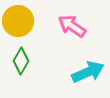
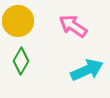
pink arrow: moved 1 px right
cyan arrow: moved 1 px left, 2 px up
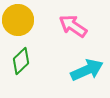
yellow circle: moved 1 px up
green diamond: rotated 16 degrees clockwise
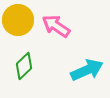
pink arrow: moved 17 px left
green diamond: moved 3 px right, 5 px down
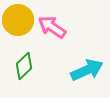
pink arrow: moved 4 px left, 1 px down
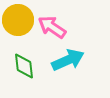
green diamond: rotated 52 degrees counterclockwise
cyan arrow: moved 19 px left, 10 px up
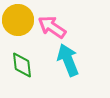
cyan arrow: rotated 88 degrees counterclockwise
green diamond: moved 2 px left, 1 px up
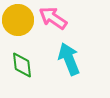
pink arrow: moved 1 px right, 9 px up
cyan arrow: moved 1 px right, 1 px up
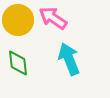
green diamond: moved 4 px left, 2 px up
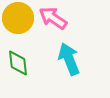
yellow circle: moved 2 px up
